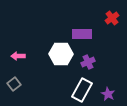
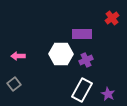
purple cross: moved 2 px left, 2 px up
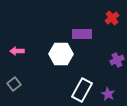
pink arrow: moved 1 px left, 5 px up
purple cross: moved 31 px right
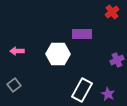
red cross: moved 6 px up
white hexagon: moved 3 px left
gray square: moved 1 px down
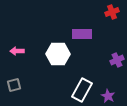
red cross: rotated 16 degrees clockwise
gray square: rotated 24 degrees clockwise
purple star: moved 2 px down
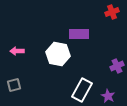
purple rectangle: moved 3 px left
white hexagon: rotated 10 degrees clockwise
purple cross: moved 6 px down
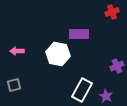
purple star: moved 2 px left
